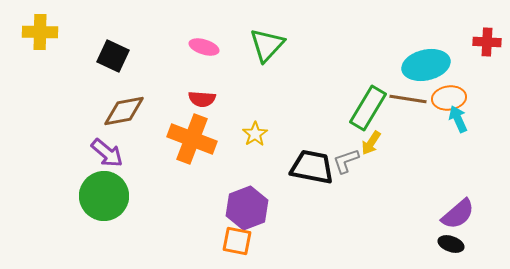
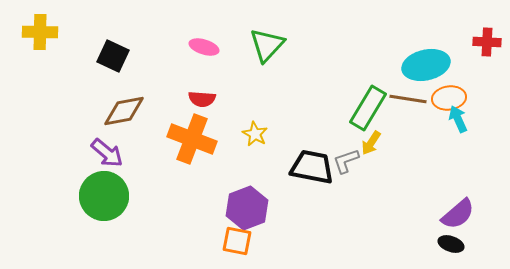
yellow star: rotated 10 degrees counterclockwise
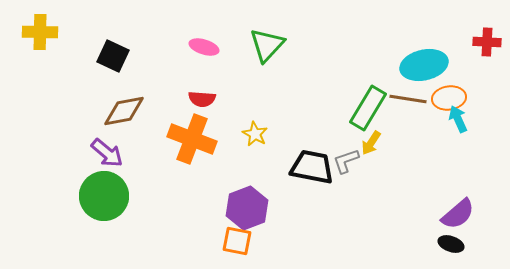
cyan ellipse: moved 2 px left
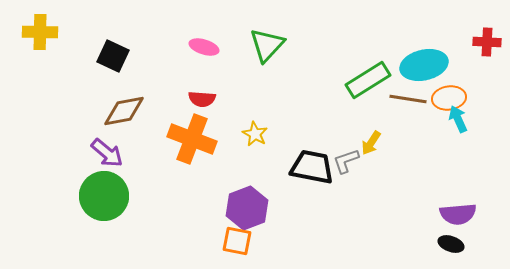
green rectangle: moved 28 px up; rotated 27 degrees clockwise
purple semicircle: rotated 36 degrees clockwise
